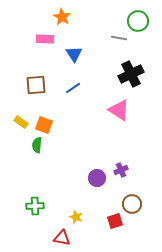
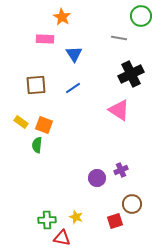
green circle: moved 3 px right, 5 px up
green cross: moved 12 px right, 14 px down
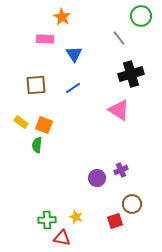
gray line: rotated 42 degrees clockwise
black cross: rotated 10 degrees clockwise
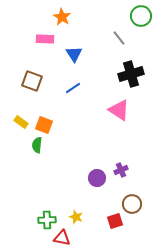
brown square: moved 4 px left, 4 px up; rotated 25 degrees clockwise
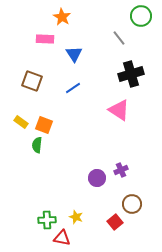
red square: moved 1 px down; rotated 21 degrees counterclockwise
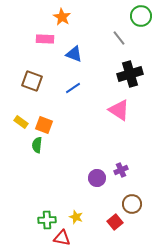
blue triangle: rotated 36 degrees counterclockwise
black cross: moved 1 px left
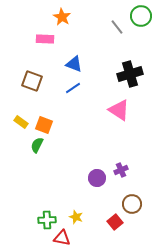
gray line: moved 2 px left, 11 px up
blue triangle: moved 10 px down
green semicircle: rotated 21 degrees clockwise
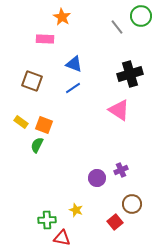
yellow star: moved 7 px up
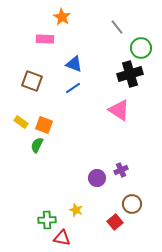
green circle: moved 32 px down
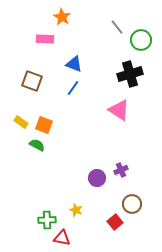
green circle: moved 8 px up
blue line: rotated 21 degrees counterclockwise
green semicircle: rotated 91 degrees clockwise
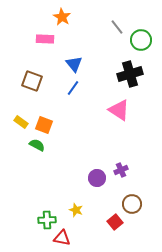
blue triangle: rotated 30 degrees clockwise
